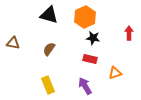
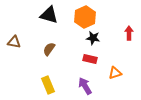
brown triangle: moved 1 px right, 1 px up
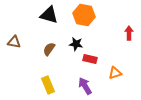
orange hexagon: moved 1 px left, 2 px up; rotated 25 degrees counterclockwise
black star: moved 17 px left, 6 px down
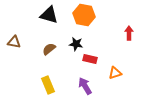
brown semicircle: rotated 16 degrees clockwise
